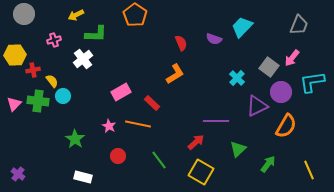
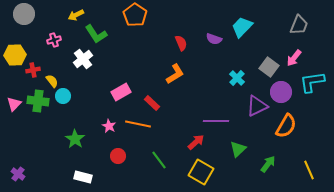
green L-shape: rotated 55 degrees clockwise
pink arrow: moved 2 px right
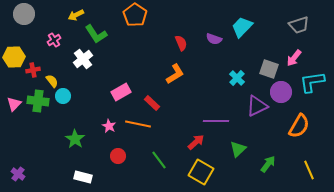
gray trapezoid: rotated 50 degrees clockwise
pink cross: rotated 16 degrees counterclockwise
yellow hexagon: moved 1 px left, 2 px down
gray square: moved 2 px down; rotated 18 degrees counterclockwise
orange semicircle: moved 13 px right
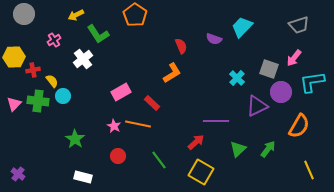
green L-shape: moved 2 px right
red semicircle: moved 3 px down
orange L-shape: moved 3 px left, 1 px up
pink star: moved 5 px right
green arrow: moved 15 px up
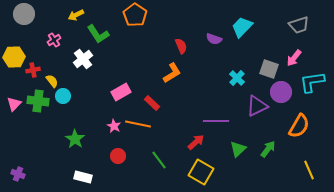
purple cross: rotated 16 degrees counterclockwise
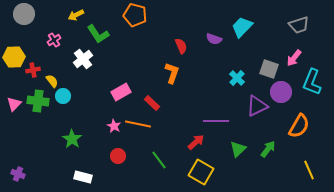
orange pentagon: rotated 20 degrees counterclockwise
orange L-shape: rotated 40 degrees counterclockwise
cyan L-shape: rotated 60 degrees counterclockwise
green star: moved 3 px left
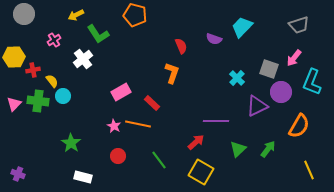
green star: moved 1 px left, 4 px down
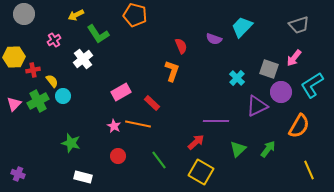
orange L-shape: moved 2 px up
cyan L-shape: moved 3 px down; rotated 36 degrees clockwise
green cross: rotated 35 degrees counterclockwise
green star: rotated 18 degrees counterclockwise
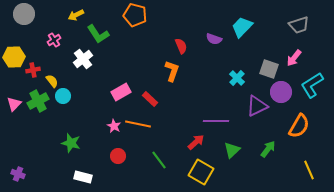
red rectangle: moved 2 px left, 4 px up
green triangle: moved 6 px left, 1 px down
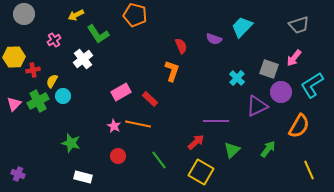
yellow semicircle: rotated 112 degrees counterclockwise
